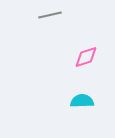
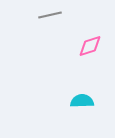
pink diamond: moved 4 px right, 11 px up
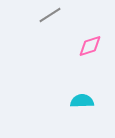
gray line: rotated 20 degrees counterclockwise
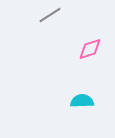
pink diamond: moved 3 px down
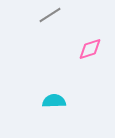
cyan semicircle: moved 28 px left
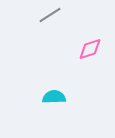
cyan semicircle: moved 4 px up
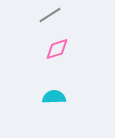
pink diamond: moved 33 px left
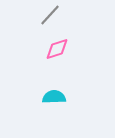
gray line: rotated 15 degrees counterclockwise
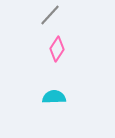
pink diamond: rotated 40 degrees counterclockwise
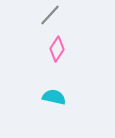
cyan semicircle: rotated 15 degrees clockwise
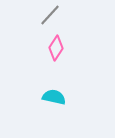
pink diamond: moved 1 px left, 1 px up
